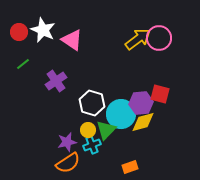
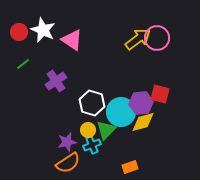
pink circle: moved 2 px left
cyan circle: moved 2 px up
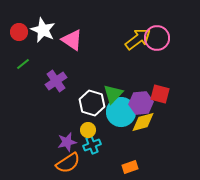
green triangle: moved 7 px right, 36 px up
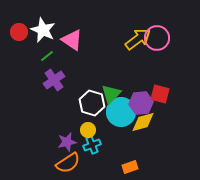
green line: moved 24 px right, 8 px up
purple cross: moved 2 px left, 1 px up
green triangle: moved 2 px left
